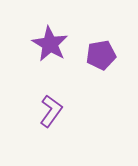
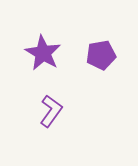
purple star: moved 7 px left, 9 px down
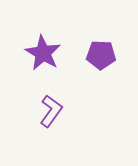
purple pentagon: rotated 12 degrees clockwise
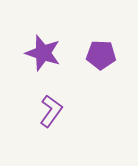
purple star: rotated 12 degrees counterclockwise
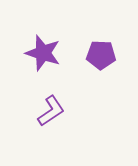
purple L-shape: rotated 20 degrees clockwise
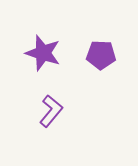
purple L-shape: rotated 16 degrees counterclockwise
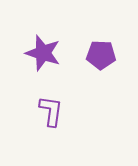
purple L-shape: rotated 32 degrees counterclockwise
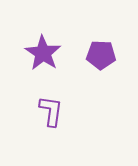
purple star: rotated 15 degrees clockwise
